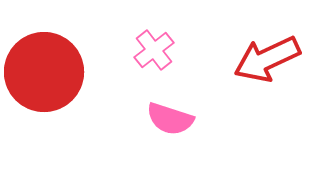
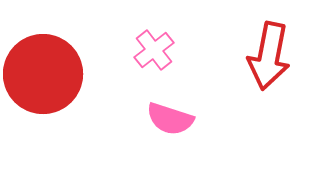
red arrow: moved 2 px right, 3 px up; rotated 54 degrees counterclockwise
red circle: moved 1 px left, 2 px down
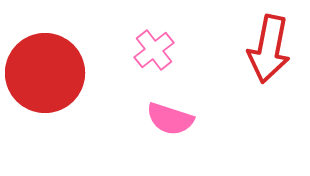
red arrow: moved 7 px up
red circle: moved 2 px right, 1 px up
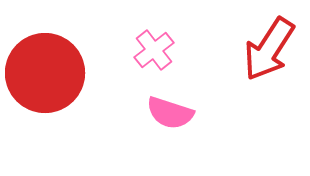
red arrow: rotated 22 degrees clockwise
pink semicircle: moved 6 px up
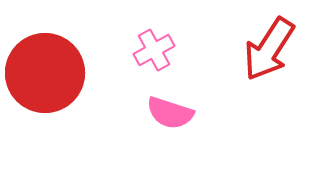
pink cross: rotated 9 degrees clockwise
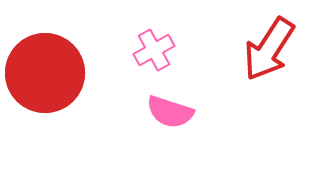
pink semicircle: moved 1 px up
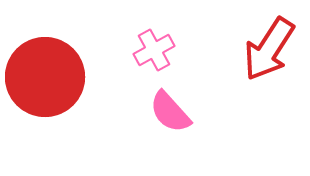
red circle: moved 4 px down
pink semicircle: rotated 30 degrees clockwise
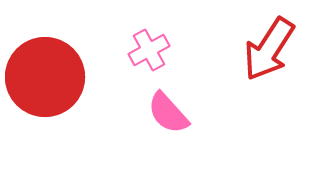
pink cross: moved 5 px left
pink semicircle: moved 2 px left, 1 px down
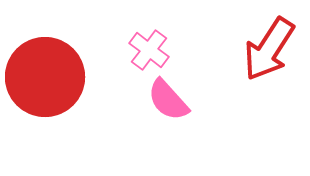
pink cross: rotated 24 degrees counterclockwise
pink semicircle: moved 13 px up
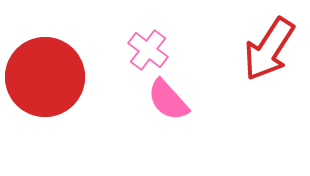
pink cross: moved 1 px left
